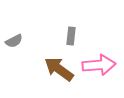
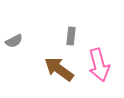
pink arrow: rotated 80 degrees clockwise
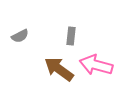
gray semicircle: moved 6 px right, 5 px up
pink arrow: moved 3 px left; rotated 120 degrees clockwise
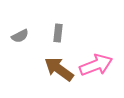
gray rectangle: moved 13 px left, 3 px up
pink arrow: rotated 144 degrees clockwise
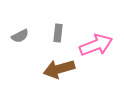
pink arrow: moved 20 px up
brown arrow: rotated 52 degrees counterclockwise
